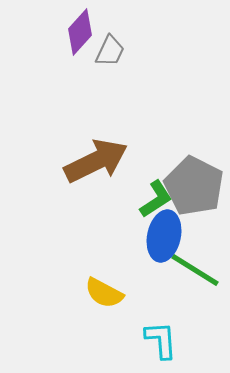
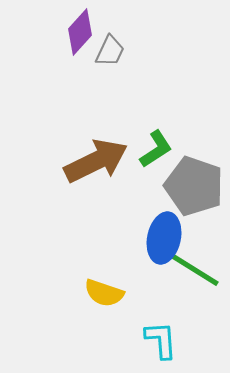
gray pentagon: rotated 8 degrees counterclockwise
green L-shape: moved 50 px up
blue ellipse: moved 2 px down
yellow semicircle: rotated 9 degrees counterclockwise
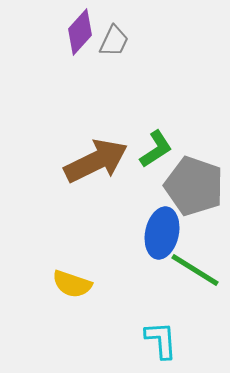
gray trapezoid: moved 4 px right, 10 px up
blue ellipse: moved 2 px left, 5 px up
yellow semicircle: moved 32 px left, 9 px up
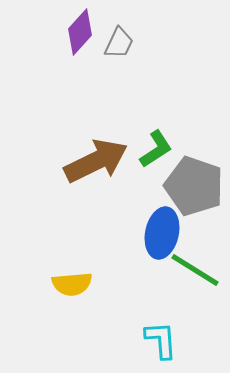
gray trapezoid: moved 5 px right, 2 px down
yellow semicircle: rotated 24 degrees counterclockwise
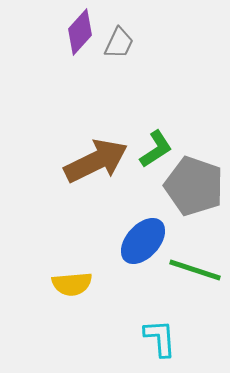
blue ellipse: moved 19 px left, 8 px down; rotated 30 degrees clockwise
green line: rotated 14 degrees counterclockwise
cyan L-shape: moved 1 px left, 2 px up
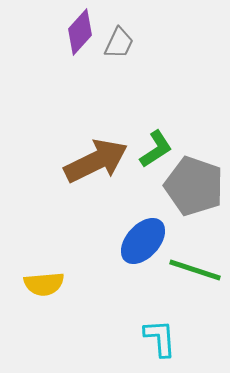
yellow semicircle: moved 28 px left
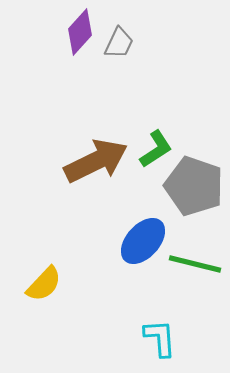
green line: moved 6 px up; rotated 4 degrees counterclockwise
yellow semicircle: rotated 42 degrees counterclockwise
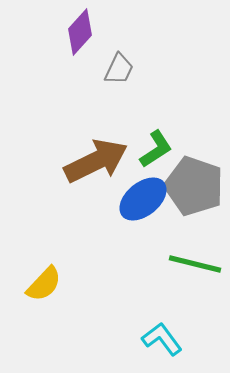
gray trapezoid: moved 26 px down
blue ellipse: moved 42 px up; rotated 9 degrees clockwise
cyan L-shape: moved 2 px right, 1 px down; rotated 33 degrees counterclockwise
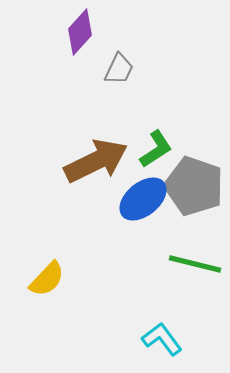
yellow semicircle: moved 3 px right, 5 px up
